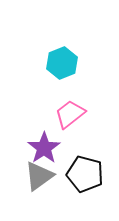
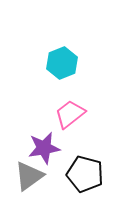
purple star: rotated 24 degrees clockwise
gray triangle: moved 10 px left
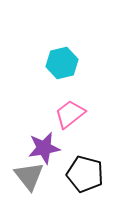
cyan hexagon: rotated 8 degrees clockwise
gray triangle: rotated 32 degrees counterclockwise
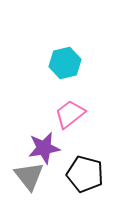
cyan hexagon: moved 3 px right
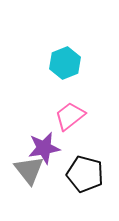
cyan hexagon: rotated 8 degrees counterclockwise
pink trapezoid: moved 2 px down
gray triangle: moved 6 px up
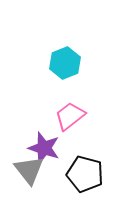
purple star: rotated 28 degrees clockwise
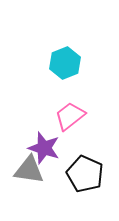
gray triangle: rotated 44 degrees counterclockwise
black pentagon: rotated 9 degrees clockwise
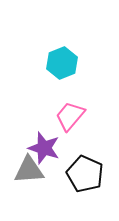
cyan hexagon: moved 3 px left
pink trapezoid: rotated 12 degrees counterclockwise
gray triangle: rotated 12 degrees counterclockwise
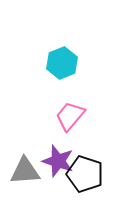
purple star: moved 14 px right, 13 px down
gray triangle: moved 4 px left, 1 px down
black pentagon: rotated 6 degrees counterclockwise
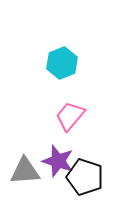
black pentagon: moved 3 px down
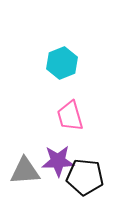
pink trapezoid: rotated 56 degrees counterclockwise
purple star: rotated 20 degrees counterclockwise
black pentagon: rotated 12 degrees counterclockwise
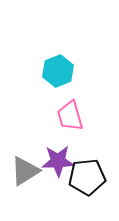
cyan hexagon: moved 4 px left, 8 px down
gray triangle: rotated 28 degrees counterclockwise
black pentagon: moved 2 px right; rotated 12 degrees counterclockwise
